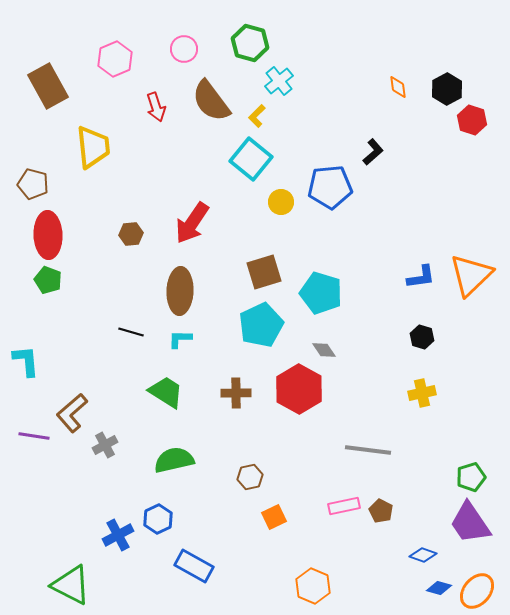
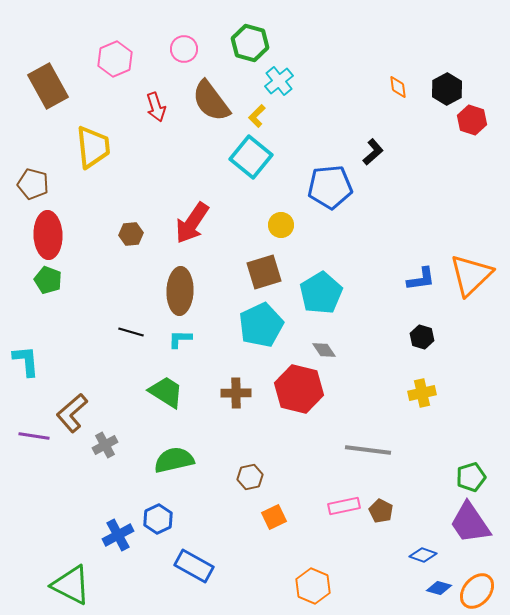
cyan square at (251, 159): moved 2 px up
yellow circle at (281, 202): moved 23 px down
blue L-shape at (421, 277): moved 2 px down
cyan pentagon at (321, 293): rotated 24 degrees clockwise
red hexagon at (299, 389): rotated 15 degrees counterclockwise
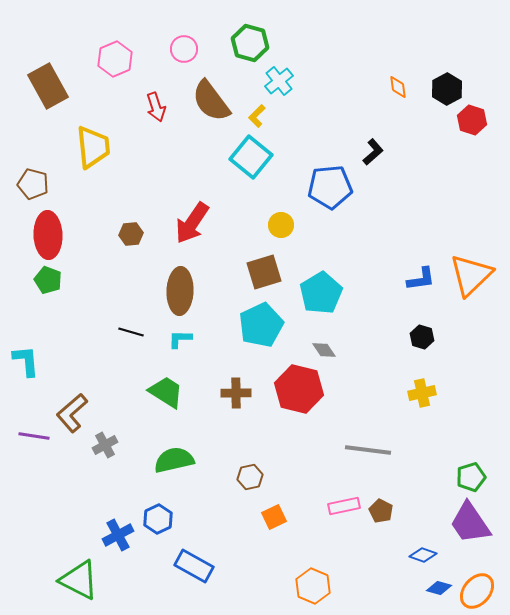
green triangle at (71, 585): moved 8 px right, 5 px up
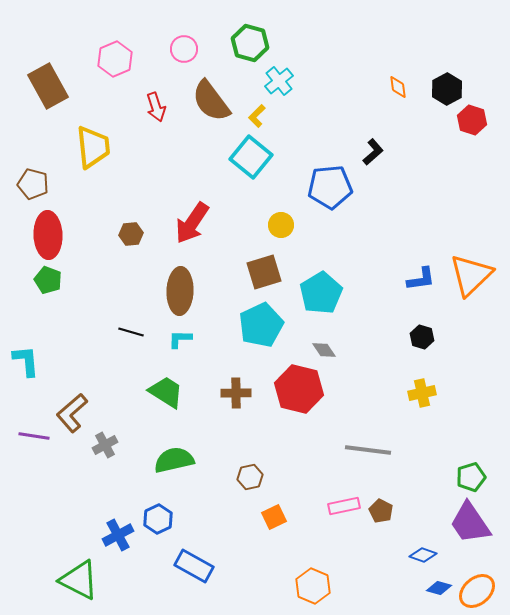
orange ellipse at (477, 591): rotated 9 degrees clockwise
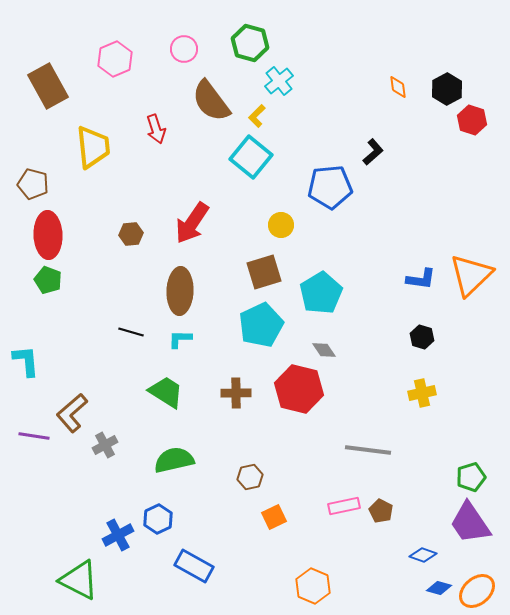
red arrow at (156, 107): moved 22 px down
blue L-shape at (421, 279): rotated 16 degrees clockwise
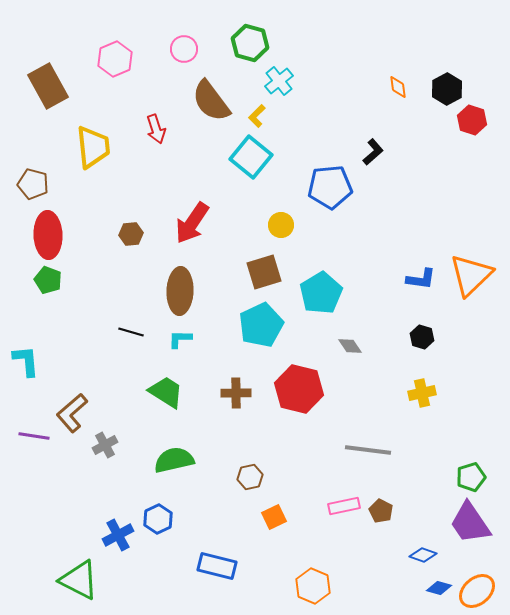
gray diamond at (324, 350): moved 26 px right, 4 px up
blue rectangle at (194, 566): moved 23 px right; rotated 15 degrees counterclockwise
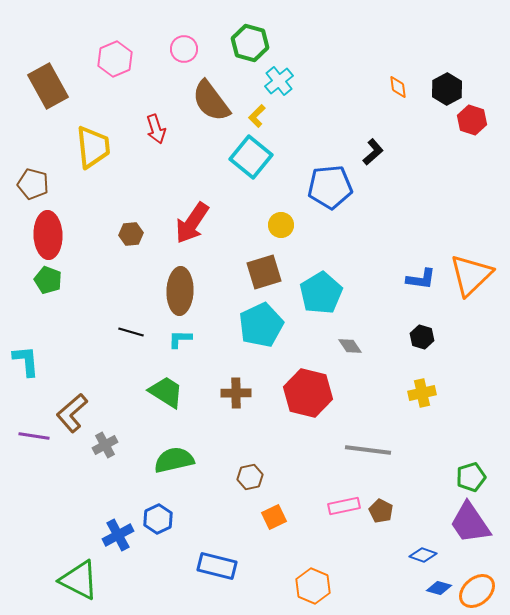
red hexagon at (299, 389): moved 9 px right, 4 px down
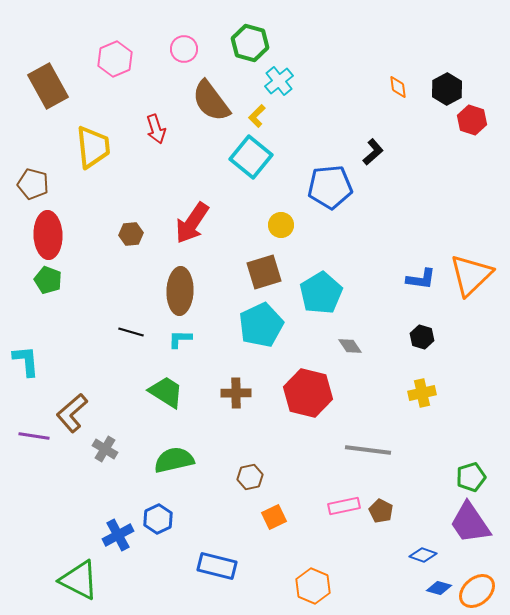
gray cross at (105, 445): moved 4 px down; rotated 30 degrees counterclockwise
